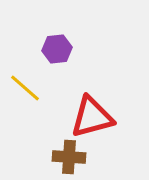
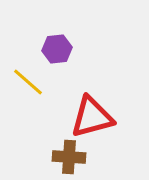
yellow line: moved 3 px right, 6 px up
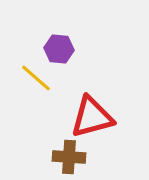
purple hexagon: moved 2 px right; rotated 12 degrees clockwise
yellow line: moved 8 px right, 4 px up
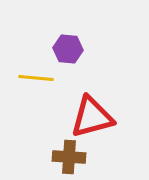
purple hexagon: moved 9 px right
yellow line: rotated 36 degrees counterclockwise
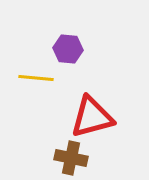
brown cross: moved 2 px right, 1 px down; rotated 8 degrees clockwise
